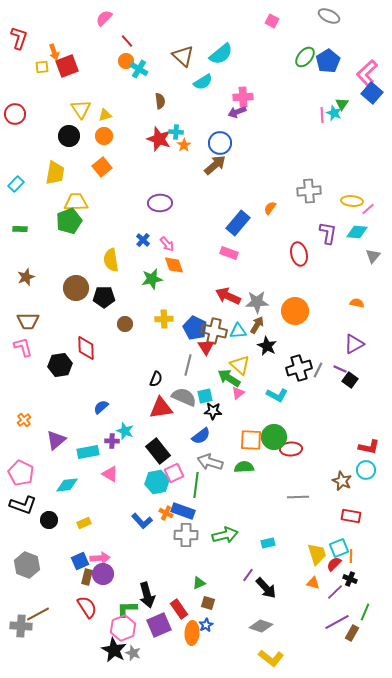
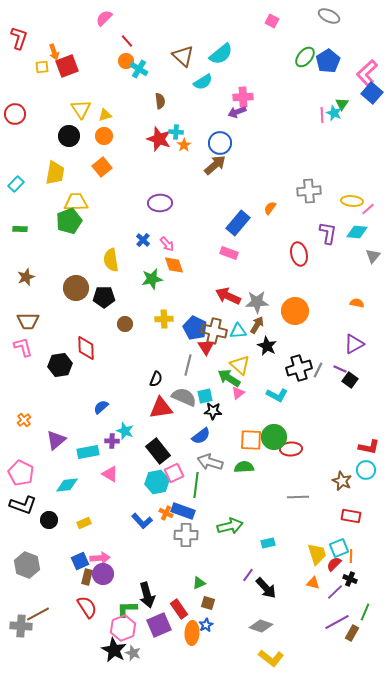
green arrow at (225, 535): moved 5 px right, 9 px up
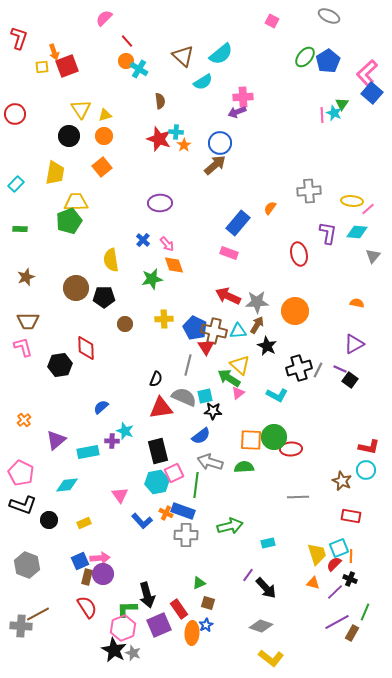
black rectangle at (158, 451): rotated 25 degrees clockwise
pink triangle at (110, 474): moved 10 px right, 21 px down; rotated 24 degrees clockwise
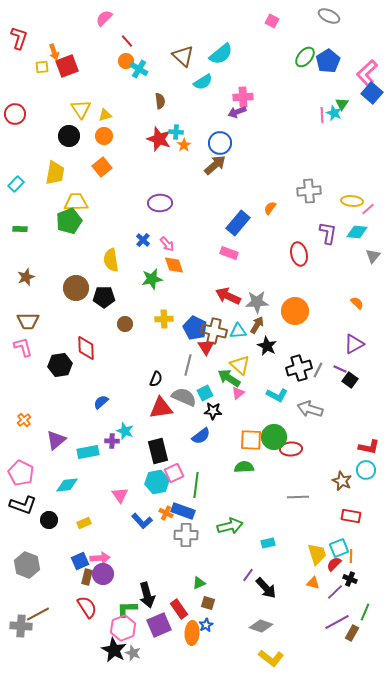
orange semicircle at (357, 303): rotated 32 degrees clockwise
cyan square at (205, 396): moved 3 px up; rotated 14 degrees counterclockwise
blue semicircle at (101, 407): moved 5 px up
gray arrow at (210, 462): moved 100 px right, 53 px up
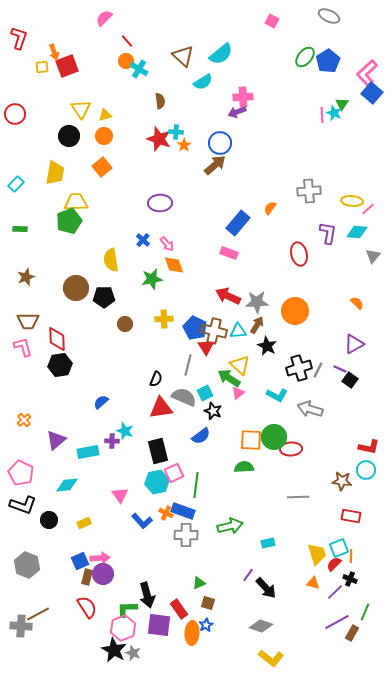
red diamond at (86, 348): moved 29 px left, 9 px up
black star at (213, 411): rotated 18 degrees clockwise
brown star at (342, 481): rotated 18 degrees counterclockwise
purple square at (159, 625): rotated 30 degrees clockwise
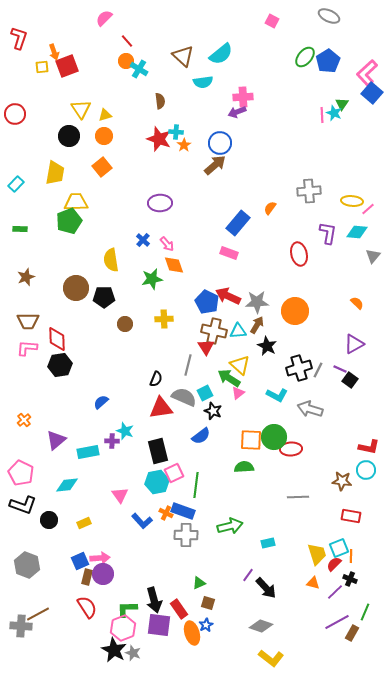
cyan semicircle at (203, 82): rotated 24 degrees clockwise
blue pentagon at (195, 328): moved 12 px right, 26 px up
pink L-shape at (23, 347): moved 4 px right, 1 px down; rotated 70 degrees counterclockwise
black arrow at (147, 595): moved 7 px right, 5 px down
orange ellipse at (192, 633): rotated 20 degrees counterclockwise
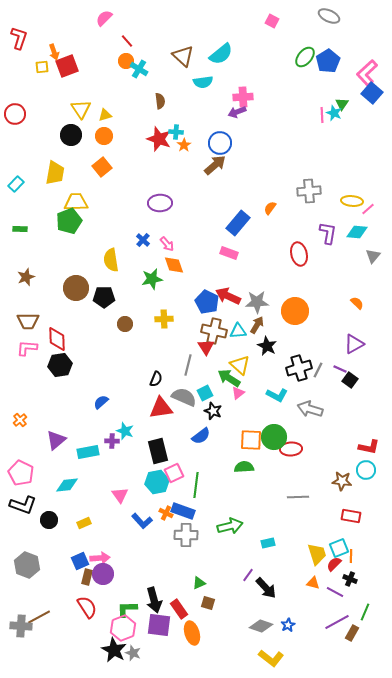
black circle at (69, 136): moved 2 px right, 1 px up
orange cross at (24, 420): moved 4 px left
purple line at (335, 592): rotated 72 degrees clockwise
brown line at (38, 614): moved 1 px right, 3 px down
blue star at (206, 625): moved 82 px right
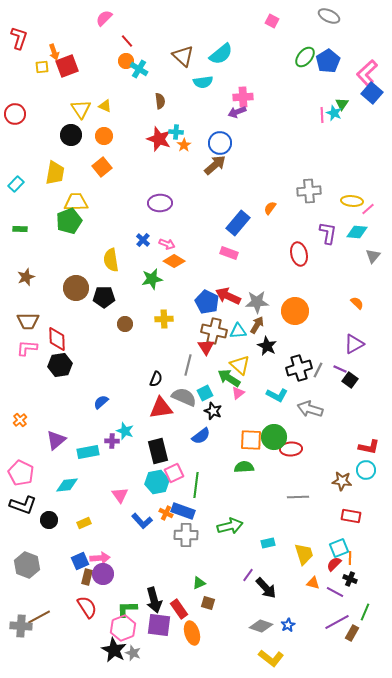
yellow triangle at (105, 115): moved 9 px up; rotated 40 degrees clockwise
pink arrow at (167, 244): rotated 28 degrees counterclockwise
orange diamond at (174, 265): moved 4 px up; rotated 40 degrees counterclockwise
yellow trapezoid at (317, 554): moved 13 px left
orange line at (351, 556): moved 1 px left, 2 px down
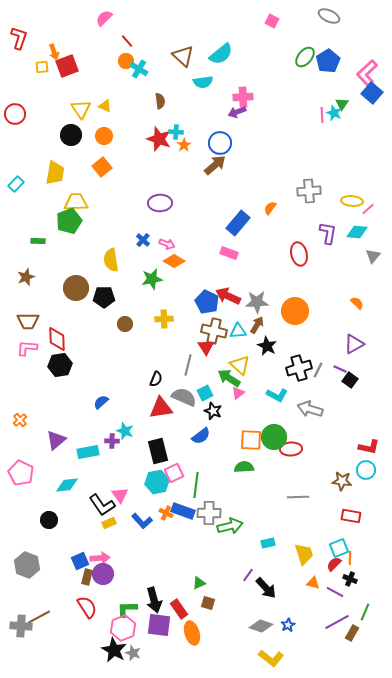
green rectangle at (20, 229): moved 18 px right, 12 px down
black L-shape at (23, 505): moved 79 px right; rotated 36 degrees clockwise
yellow rectangle at (84, 523): moved 25 px right
gray cross at (186, 535): moved 23 px right, 22 px up
